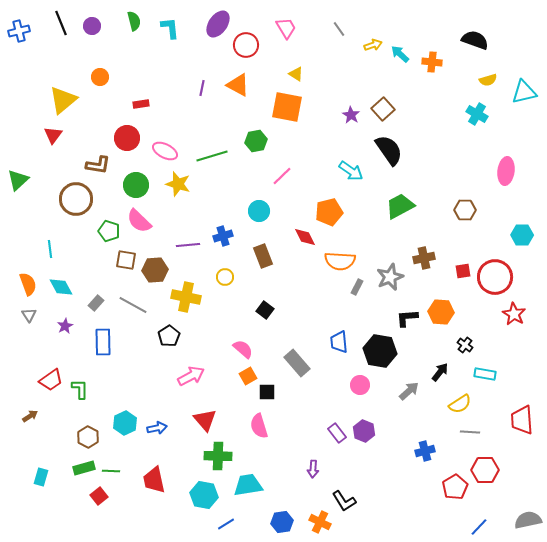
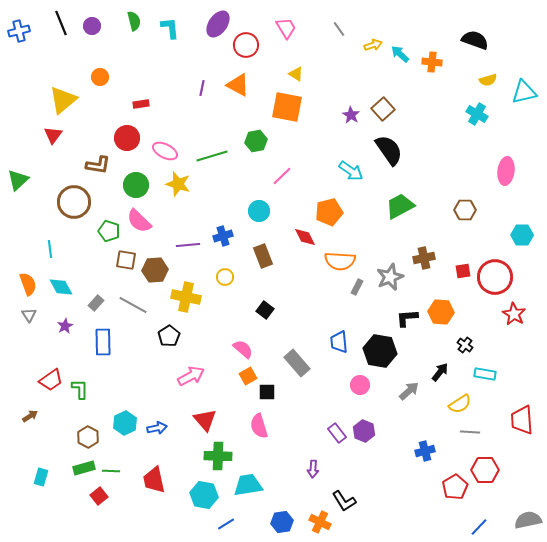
brown circle at (76, 199): moved 2 px left, 3 px down
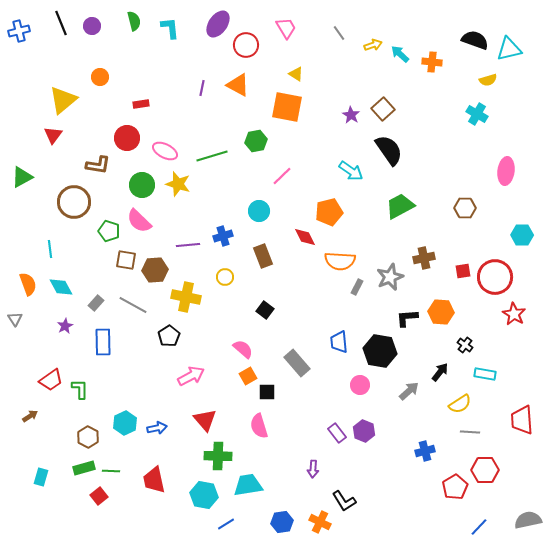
gray line at (339, 29): moved 4 px down
cyan triangle at (524, 92): moved 15 px left, 43 px up
green triangle at (18, 180): moved 4 px right, 3 px up; rotated 15 degrees clockwise
green circle at (136, 185): moved 6 px right
brown hexagon at (465, 210): moved 2 px up
gray triangle at (29, 315): moved 14 px left, 4 px down
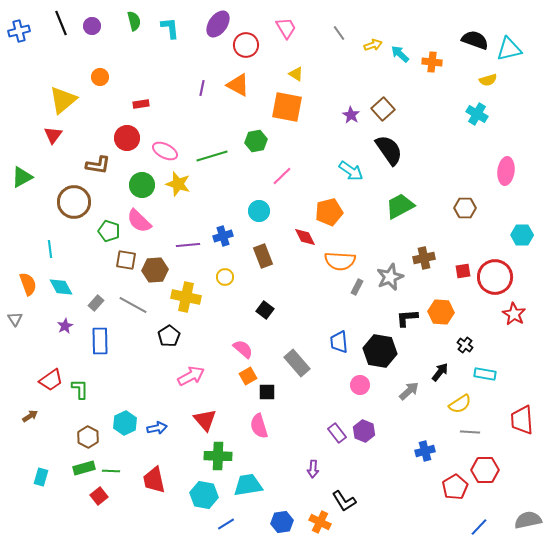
blue rectangle at (103, 342): moved 3 px left, 1 px up
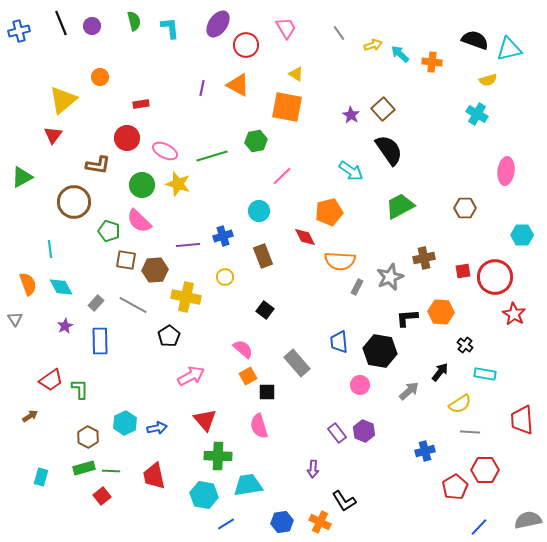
red trapezoid at (154, 480): moved 4 px up
red square at (99, 496): moved 3 px right
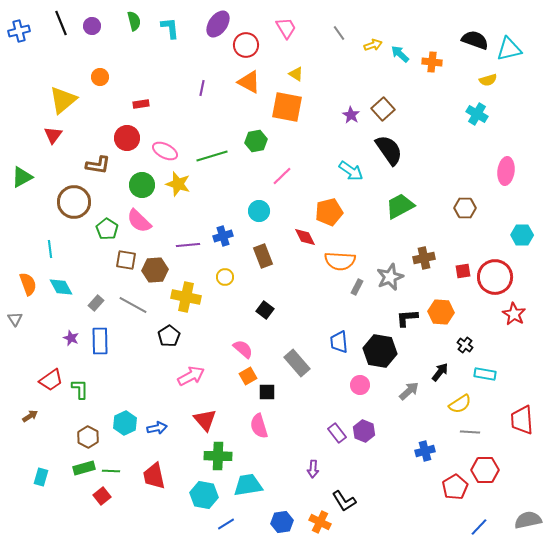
orange triangle at (238, 85): moved 11 px right, 3 px up
green pentagon at (109, 231): moved 2 px left, 2 px up; rotated 15 degrees clockwise
purple star at (65, 326): moved 6 px right, 12 px down; rotated 21 degrees counterclockwise
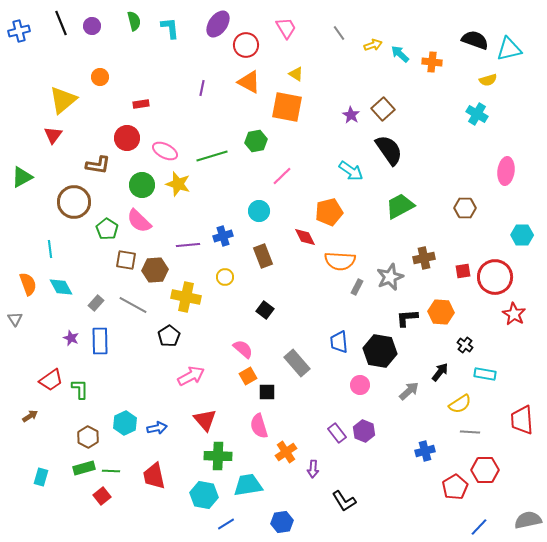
orange cross at (320, 522): moved 34 px left, 70 px up; rotated 30 degrees clockwise
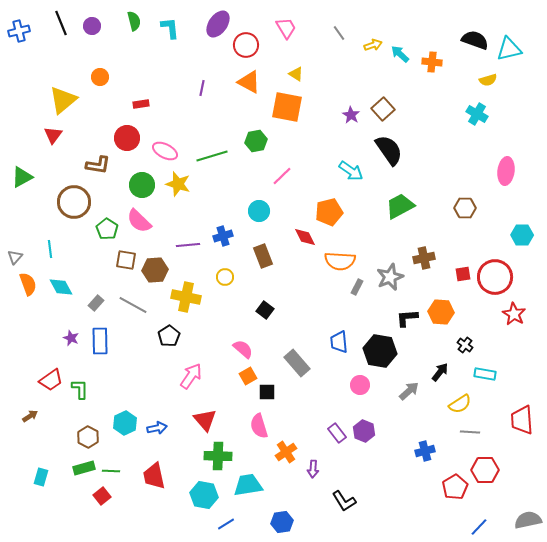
red square at (463, 271): moved 3 px down
gray triangle at (15, 319): moved 62 px up; rotated 14 degrees clockwise
pink arrow at (191, 376): rotated 28 degrees counterclockwise
